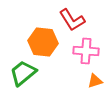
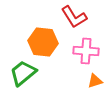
red L-shape: moved 2 px right, 3 px up
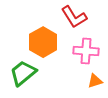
orange hexagon: rotated 24 degrees clockwise
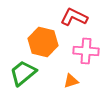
red L-shape: rotated 148 degrees clockwise
orange hexagon: rotated 16 degrees counterclockwise
orange triangle: moved 24 px left
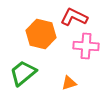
orange hexagon: moved 2 px left, 8 px up
pink cross: moved 5 px up
orange triangle: moved 2 px left, 2 px down
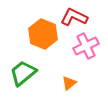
orange hexagon: moved 2 px right; rotated 8 degrees clockwise
pink cross: rotated 30 degrees counterclockwise
orange triangle: rotated 21 degrees counterclockwise
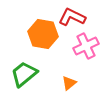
red L-shape: moved 2 px left
orange hexagon: rotated 12 degrees counterclockwise
green trapezoid: moved 1 px right, 1 px down
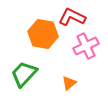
green trapezoid: rotated 8 degrees counterclockwise
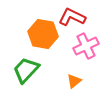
green trapezoid: moved 2 px right, 4 px up
orange triangle: moved 5 px right, 2 px up
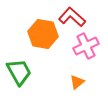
red L-shape: rotated 16 degrees clockwise
green trapezoid: moved 7 px left, 2 px down; rotated 108 degrees clockwise
orange triangle: moved 3 px right, 1 px down
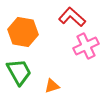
orange hexagon: moved 20 px left, 2 px up
orange triangle: moved 25 px left, 4 px down; rotated 21 degrees clockwise
